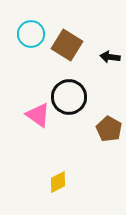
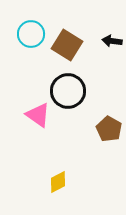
black arrow: moved 2 px right, 16 px up
black circle: moved 1 px left, 6 px up
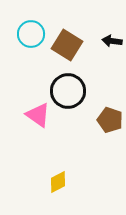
brown pentagon: moved 1 px right, 9 px up; rotated 10 degrees counterclockwise
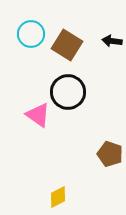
black circle: moved 1 px down
brown pentagon: moved 34 px down
yellow diamond: moved 15 px down
